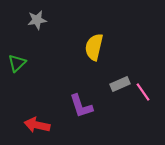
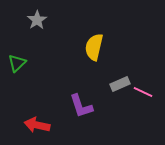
gray star: rotated 24 degrees counterclockwise
pink line: rotated 30 degrees counterclockwise
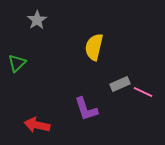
purple L-shape: moved 5 px right, 3 px down
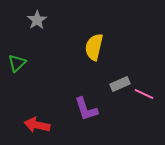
pink line: moved 1 px right, 2 px down
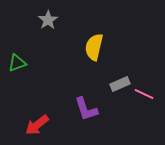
gray star: moved 11 px right
green triangle: rotated 24 degrees clockwise
red arrow: rotated 50 degrees counterclockwise
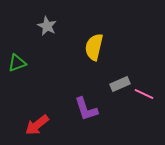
gray star: moved 1 px left, 6 px down; rotated 12 degrees counterclockwise
